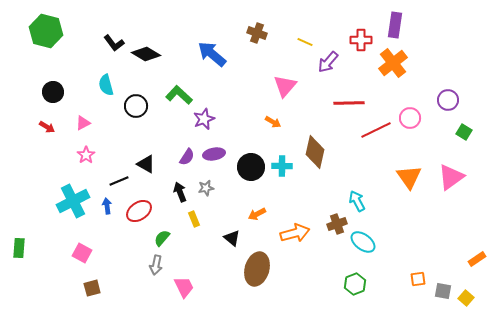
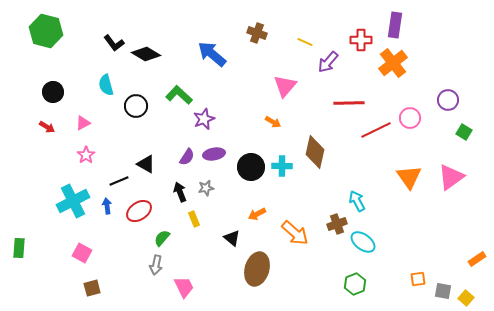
orange arrow at (295, 233): rotated 56 degrees clockwise
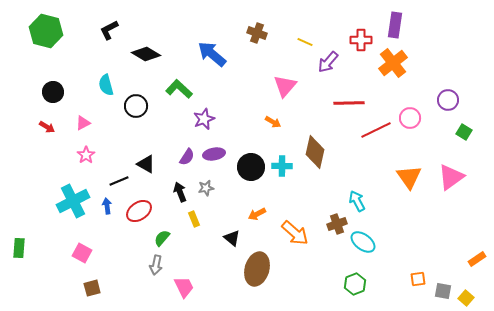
black L-shape at (114, 43): moved 5 px left, 13 px up; rotated 100 degrees clockwise
green L-shape at (179, 95): moved 6 px up
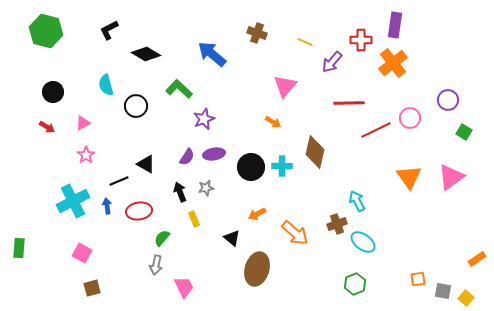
purple arrow at (328, 62): moved 4 px right
red ellipse at (139, 211): rotated 25 degrees clockwise
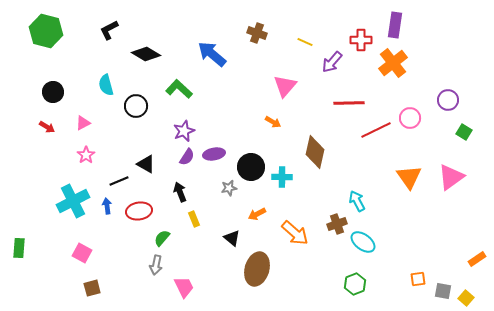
purple star at (204, 119): moved 20 px left, 12 px down
cyan cross at (282, 166): moved 11 px down
gray star at (206, 188): moved 23 px right
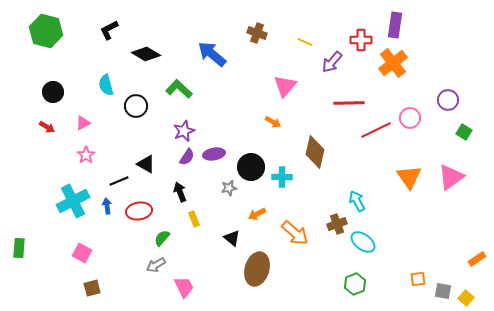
gray arrow at (156, 265): rotated 48 degrees clockwise
